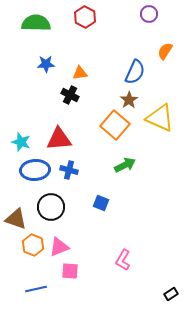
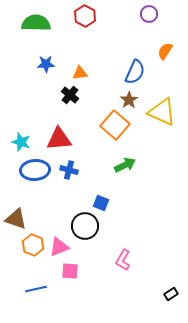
red hexagon: moved 1 px up
black cross: rotated 12 degrees clockwise
yellow triangle: moved 2 px right, 6 px up
black circle: moved 34 px right, 19 px down
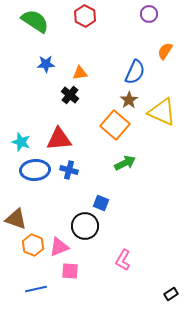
green semicircle: moved 1 px left, 2 px up; rotated 32 degrees clockwise
green arrow: moved 2 px up
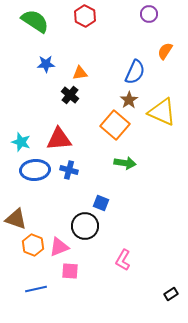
green arrow: rotated 35 degrees clockwise
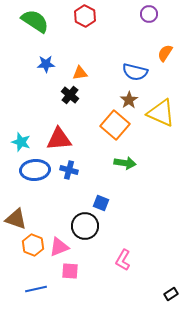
orange semicircle: moved 2 px down
blue semicircle: rotated 80 degrees clockwise
yellow triangle: moved 1 px left, 1 px down
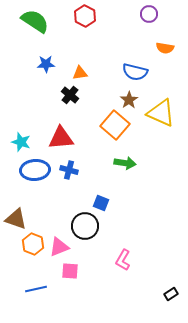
orange semicircle: moved 5 px up; rotated 114 degrees counterclockwise
red triangle: moved 2 px right, 1 px up
orange hexagon: moved 1 px up
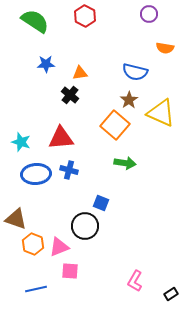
blue ellipse: moved 1 px right, 4 px down
pink L-shape: moved 12 px right, 21 px down
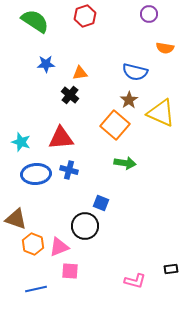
red hexagon: rotated 15 degrees clockwise
pink L-shape: rotated 105 degrees counterclockwise
black rectangle: moved 25 px up; rotated 24 degrees clockwise
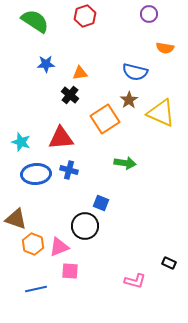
orange square: moved 10 px left, 6 px up; rotated 16 degrees clockwise
black rectangle: moved 2 px left, 6 px up; rotated 32 degrees clockwise
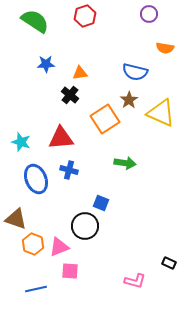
blue ellipse: moved 5 px down; rotated 72 degrees clockwise
